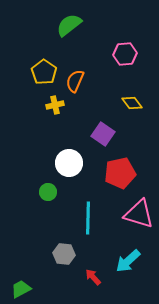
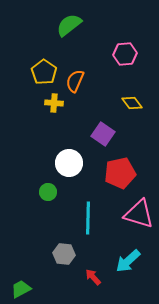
yellow cross: moved 1 px left, 2 px up; rotated 18 degrees clockwise
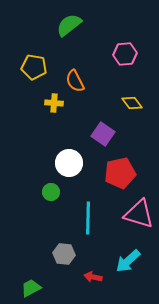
yellow pentagon: moved 10 px left, 5 px up; rotated 25 degrees counterclockwise
orange semicircle: rotated 50 degrees counterclockwise
green circle: moved 3 px right
red arrow: rotated 36 degrees counterclockwise
green trapezoid: moved 10 px right, 1 px up
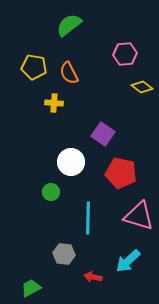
orange semicircle: moved 6 px left, 8 px up
yellow diamond: moved 10 px right, 16 px up; rotated 15 degrees counterclockwise
white circle: moved 2 px right, 1 px up
red pentagon: moved 1 px right; rotated 24 degrees clockwise
pink triangle: moved 2 px down
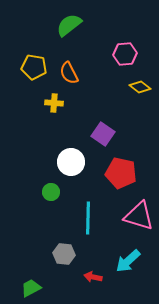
yellow diamond: moved 2 px left
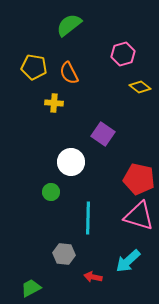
pink hexagon: moved 2 px left; rotated 10 degrees counterclockwise
red pentagon: moved 18 px right, 6 px down
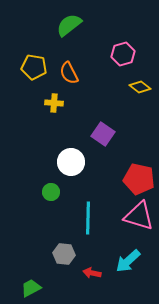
red arrow: moved 1 px left, 4 px up
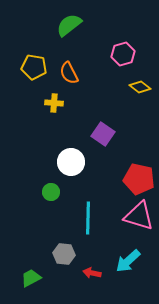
green trapezoid: moved 10 px up
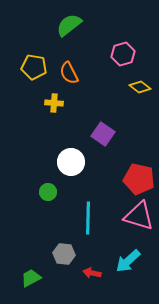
green circle: moved 3 px left
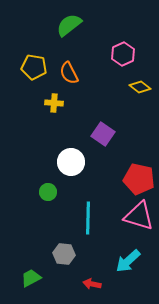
pink hexagon: rotated 10 degrees counterclockwise
red arrow: moved 11 px down
